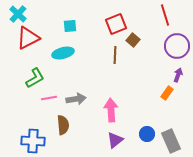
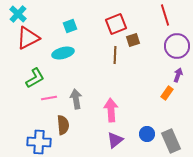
cyan square: rotated 16 degrees counterclockwise
brown square: rotated 32 degrees clockwise
gray arrow: rotated 90 degrees counterclockwise
blue cross: moved 6 px right, 1 px down
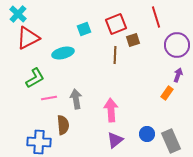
red line: moved 9 px left, 2 px down
cyan square: moved 14 px right, 3 px down
purple circle: moved 1 px up
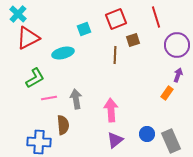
red square: moved 5 px up
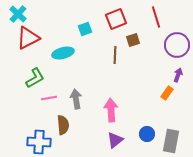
cyan square: moved 1 px right
gray rectangle: rotated 35 degrees clockwise
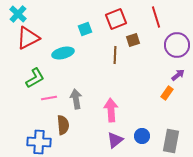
purple arrow: rotated 32 degrees clockwise
blue circle: moved 5 px left, 2 px down
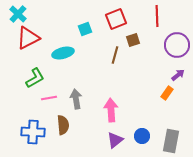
red line: moved 1 px right, 1 px up; rotated 15 degrees clockwise
brown line: rotated 12 degrees clockwise
blue cross: moved 6 px left, 10 px up
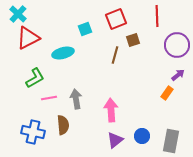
blue cross: rotated 10 degrees clockwise
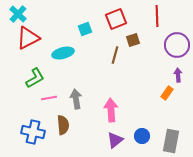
purple arrow: rotated 56 degrees counterclockwise
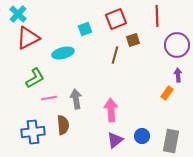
blue cross: rotated 20 degrees counterclockwise
